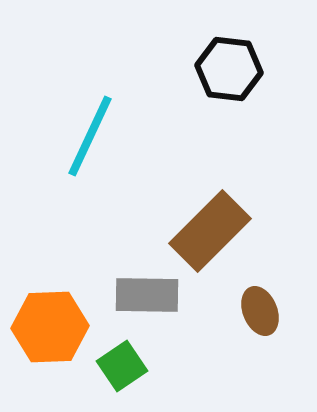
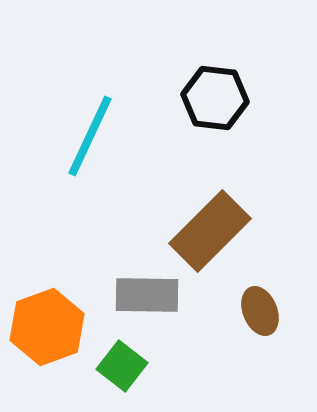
black hexagon: moved 14 px left, 29 px down
orange hexagon: moved 3 px left; rotated 18 degrees counterclockwise
green square: rotated 18 degrees counterclockwise
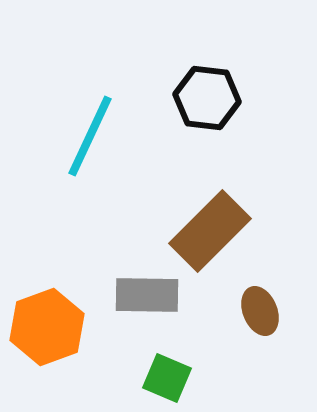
black hexagon: moved 8 px left
green square: moved 45 px right, 12 px down; rotated 15 degrees counterclockwise
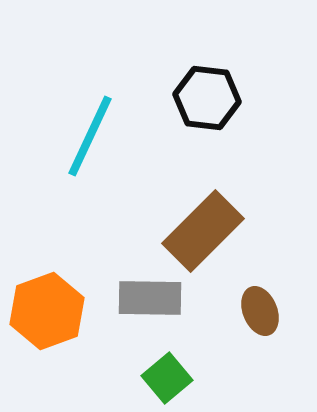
brown rectangle: moved 7 px left
gray rectangle: moved 3 px right, 3 px down
orange hexagon: moved 16 px up
green square: rotated 27 degrees clockwise
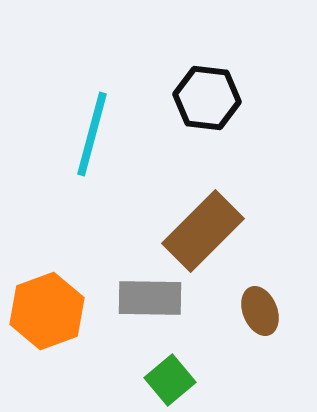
cyan line: moved 2 px right, 2 px up; rotated 10 degrees counterclockwise
green square: moved 3 px right, 2 px down
